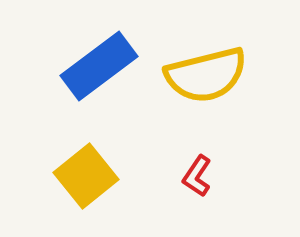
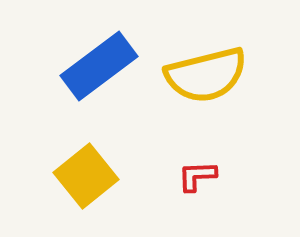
red L-shape: rotated 54 degrees clockwise
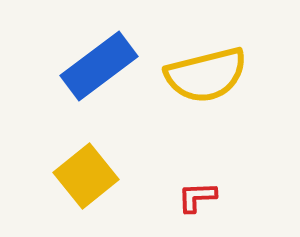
red L-shape: moved 21 px down
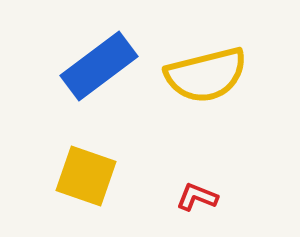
yellow square: rotated 32 degrees counterclockwise
red L-shape: rotated 24 degrees clockwise
